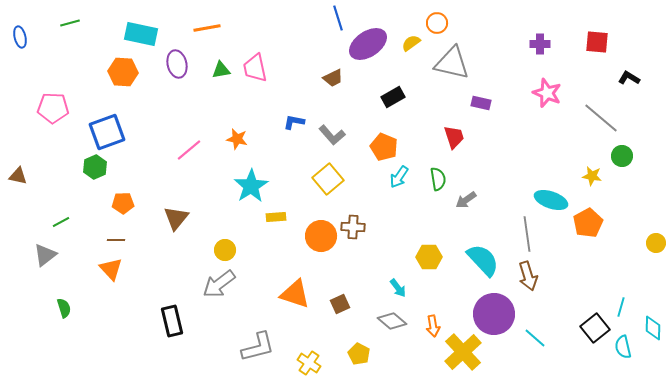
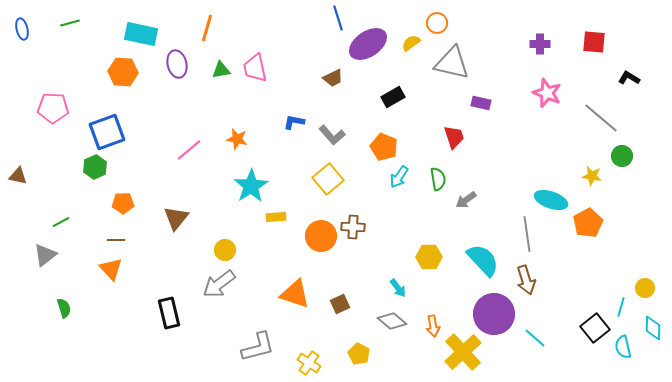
orange line at (207, 28): rotated 64 degrees counterclockwise
blue ellipse at (20, 37): moved 2 px right, 8 px up
red square at (597, 42): moved 3 px left
yellow circle at (656, 243): moved 11 px left, 45 px down
brown arrow at (528, 276): moved 2 px left, 4 px down
black rectangle at (172, 321): moved 3 px left, 8 px up
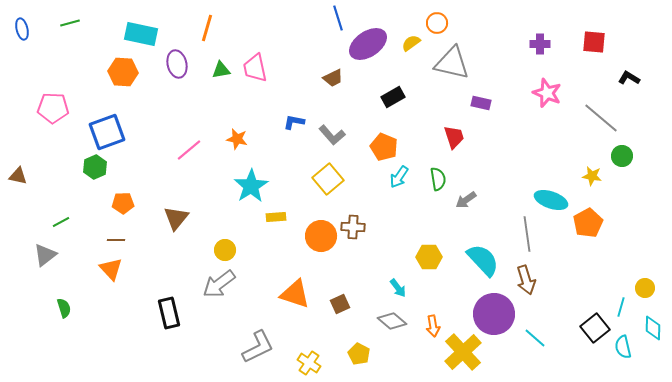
gray L-shape at (258, 347): rotated 12 degrees counterclockwise
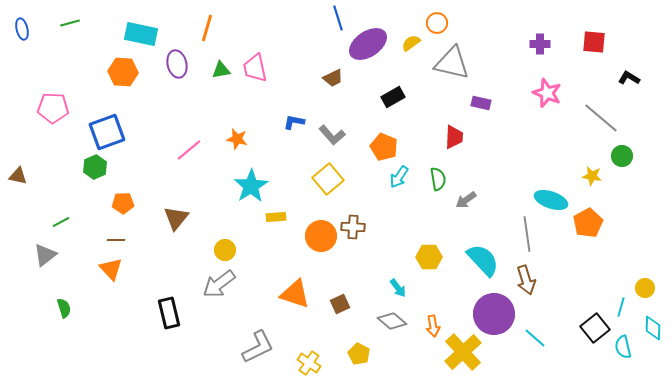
red trapezoid at (454, 137): rotated 20 degrees clockwise
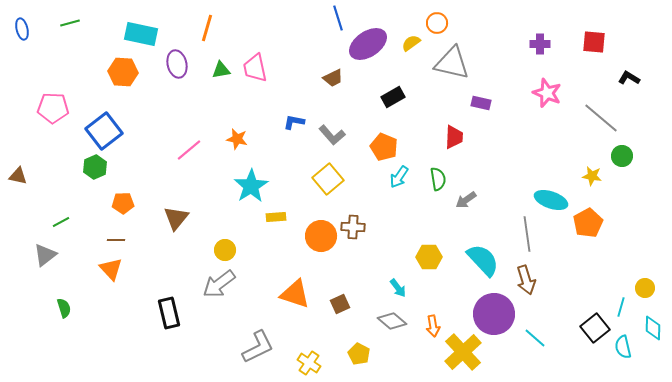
blue square at (107, 132): moved 3 px left, 1 px up; rotated 18 degrees counterclockwise
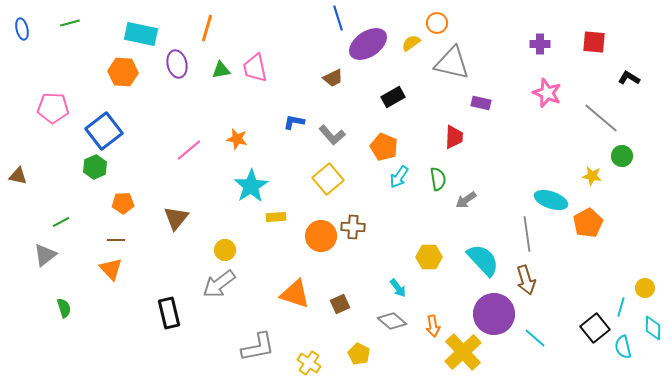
gray L-shape at (258, 347): rotated 15 degrees clockwise
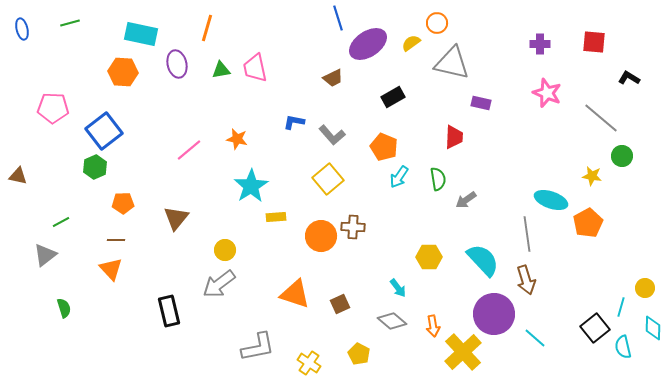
black rectangle at (169, 313): moved 2 px up
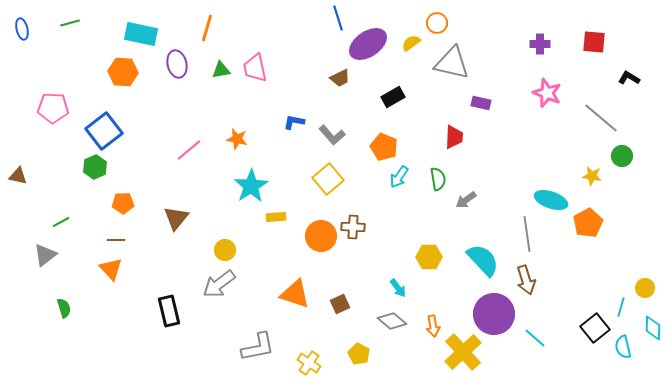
brown trapezoid at (333, 78): moved 7 px right
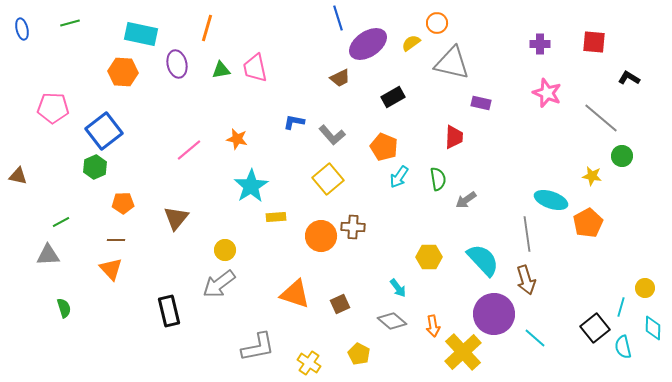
gray triangle at (45, 255): moved 3 px right; rotated 35 degrees clockwise
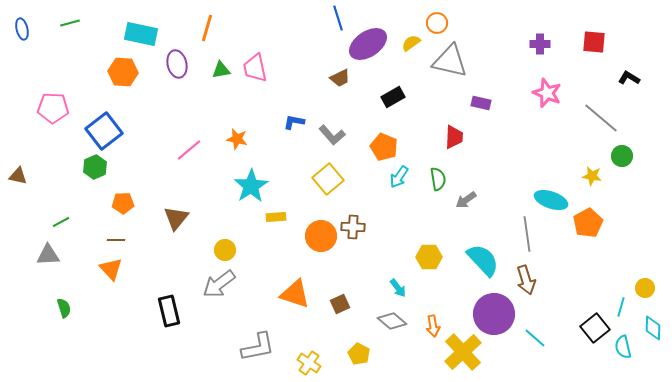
gray triangle at (452, 63): moved 2 px left, 2 px up
